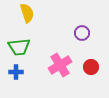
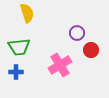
purple circle: moved 5 px left
red circle: moved 17 px up
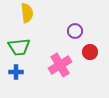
yellow semicircle: rotated 12 degrees clockwise
purple circle: moved 2 px left, 2 px up
red circle: moved 1 px left, 2 px down
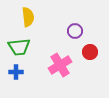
yellow semicircle: moved 1 px right, 4 px down
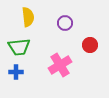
purple circle: moved 10 px left, 8 px up
red circle: moved 7 px up
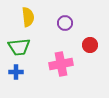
pink cross: moved 1 px right, 1 px up; rotated 20 degrees clockwise
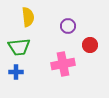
purple circle: moved 3 px right, 3 px down
pink cross: moved 2 px right
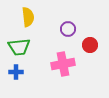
purple circle: moved 3 px down
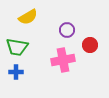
yellow semicircle: rotated 66 degrees clockwise
purple circle: moved 1 px left, 1 px down
green trapezoid: moved 2 px left; rotated 15 degrees clockwise
pink cross: moved 4 px up
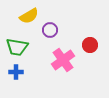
yellow semicircle: moved 1 px right, 1 px up
purple circle: moved 17 px left
pink cross: rotated 25 degrees counterclockwise
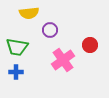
yellow semicircle: moved 3 px up; rotated 24 degrees clockwise
